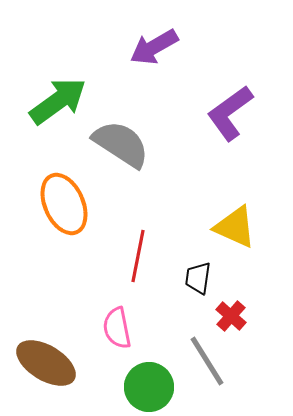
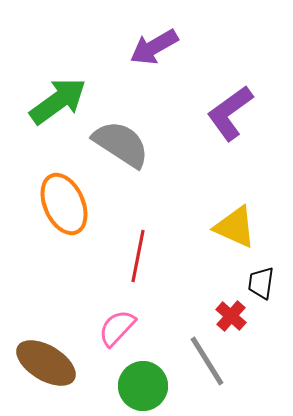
black trapezoid: moved 63 px right, 5 px down
pink semicircle: rotated 54 degrees clockwise
green circle: moved 6 px left, 1 px up
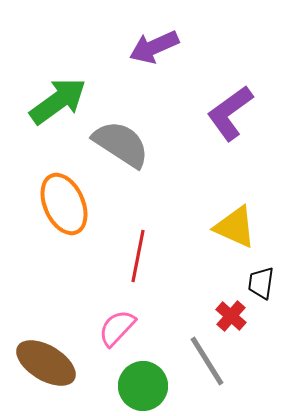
purple arrow: rotated 6 degrees clockwise
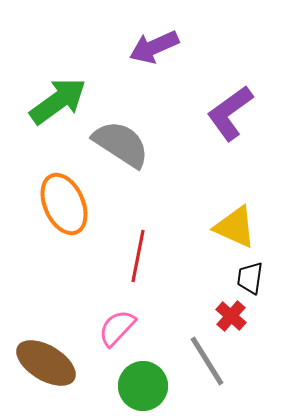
black trapezoid: moved 11 px left, 5 px up
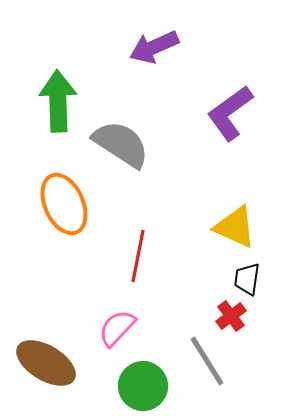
green arrow: rotated 56 degrees counterclockwise
black trapezoid: moved 3 px left, 1 px down
red cross: rotated 12 degrees clockwise
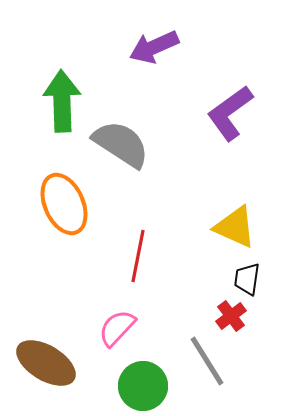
green arrow: moved 4 px right
